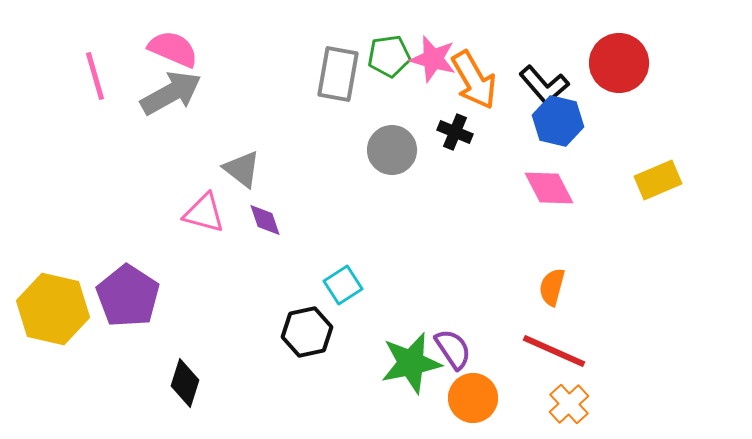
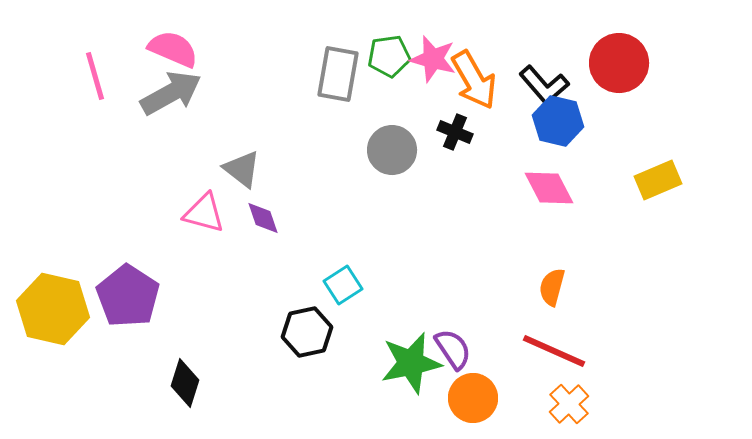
purple diamond: moved 2 px left, 2 px up
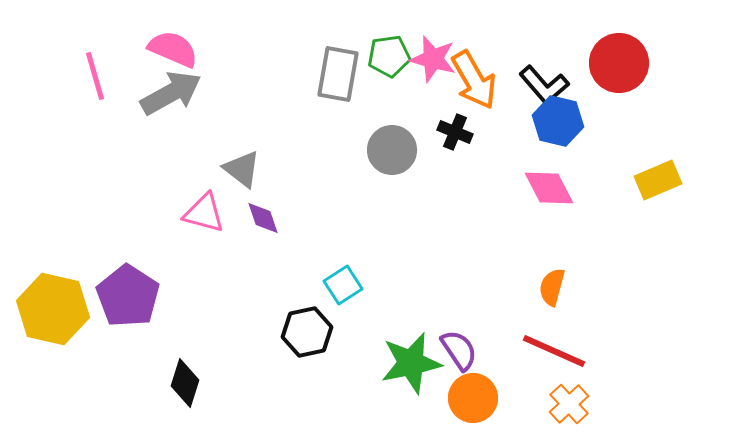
purple semicircle: moved 6 px right, 1 px down
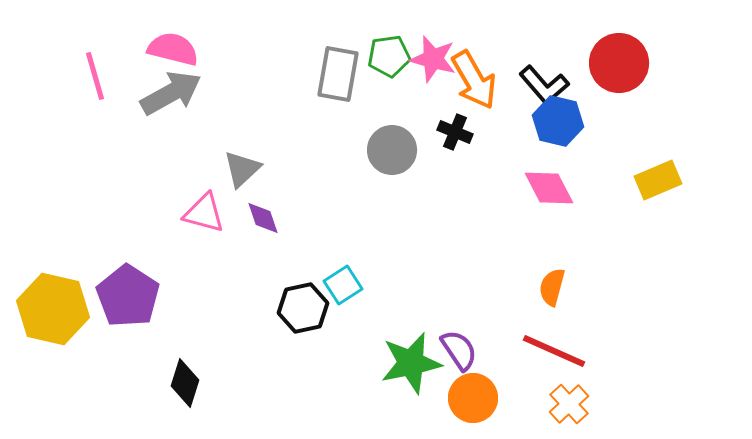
pink semicircle: rotated 9 degrees counterclockwise
gray triangle: rotated 39 degrees clockwise
black hexagon: moved 4 px left, 24 px up
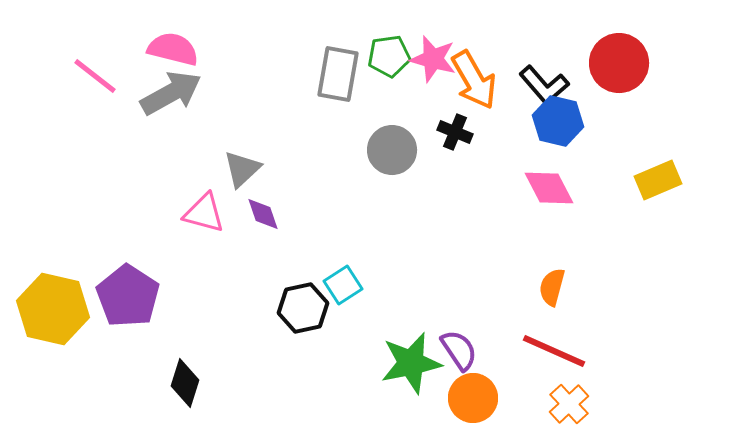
pink line: rotated 36 degrees counterclockwise
purple diamond: moved 4 px up
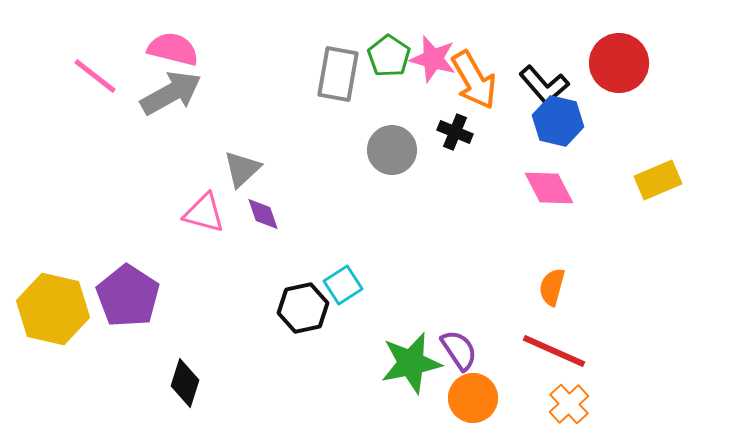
green pentagon: rotated 30 degrees counterclockwise
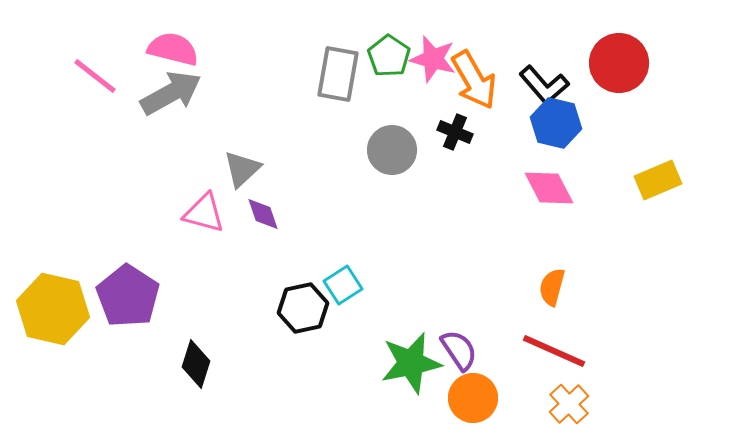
blue hexagon: moved 2 px left, 2 px down
black diamond: moved 11 px right, 19 px up
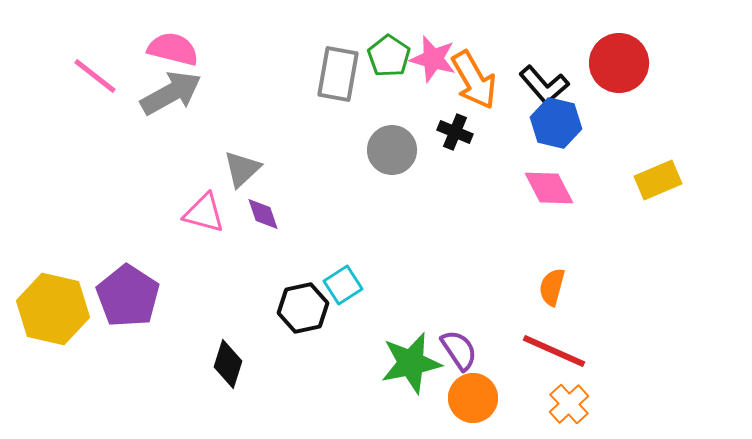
black diamond: moved 32 px right
